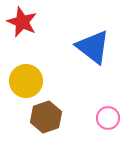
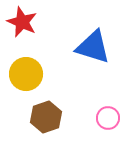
blue triangle: rotated 21 degrees counterclockwise
yellow circle: moved 7 px up
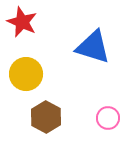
brown hexagon: rotated 12 degrees counterclockwise
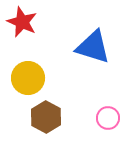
yellow circle: moved 2 px right, 4 px down
